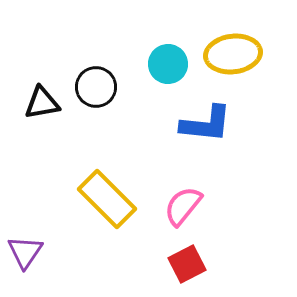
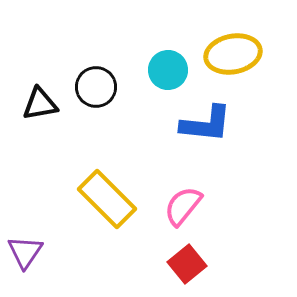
yellow ellipse: rotated 4 degrees counterclockwise
cyan circle: moved 6 px down
black triangle: moved 2 px left, 1 px down
red square: rotated 12 degrees counterclockwise
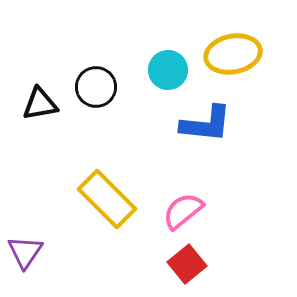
pink semicircle: moved 5 px down; rotated 12 degrees clockwise
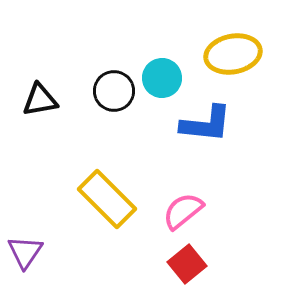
cyan circle: moved 6 px left, 8 px down
black circle: moved 18 px right, 4 px down
black triangle: moved 4 px up
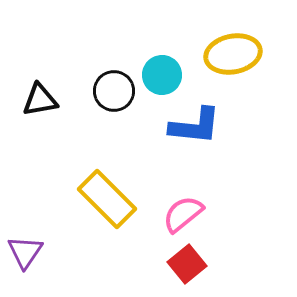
cyan circle: moved 3 px up
blue L-shape: moved 11 px left, 2 px down
pink semicircle: moved 3 px down
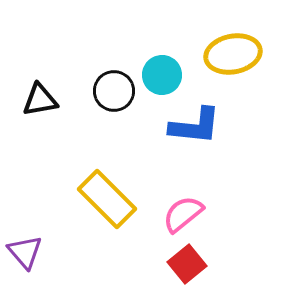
purple triangle: rotated 15 degrees counterclockwise
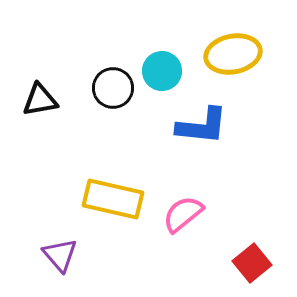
cyan circle: moved 4 px up
black circle: moved 1 px left, 3 px up
blue L-shape: moved 7 px right
yellow rectangle: moved 6 px right; rotated 32 degrees counterclockwise
purple triangle: moved 35 px right, 3 px down
red square: moved 65 px right, 1 px up
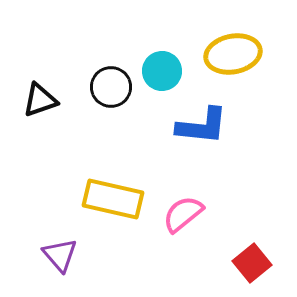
black circle: moved 2 px left, 1 px up
black triangle: rotated 9 degrees counterclockwise
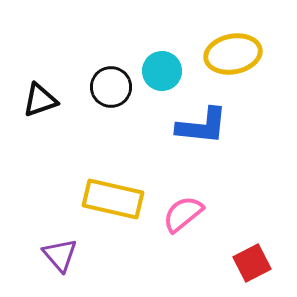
red square: rotated 12 degrees clockwise
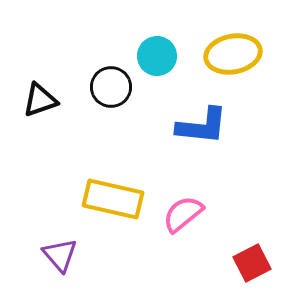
cyan circle: moved 5 px left, 15 px up
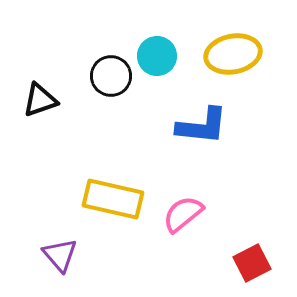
black circle: moved 11 px up
